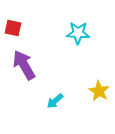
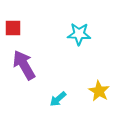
red square: rotated 12 degrees counterclockwise
cyan star: moved 1 px right, 1 px down
cyan arrow: moved 3 px right, 2 px up
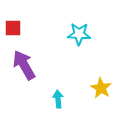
yellow star: moved 2 px right, 3 px up
cyan arrow: rotated 126 degrees clockwise
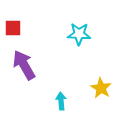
cyan arrow: moved 3 px right, 2 px down
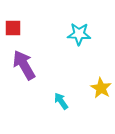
cyan arrow: rotated 30 degrees counterclockwise
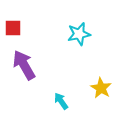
cyan star: rotated 15 degrees counterclockwise
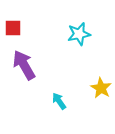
cyan arrow: moved 2 px left
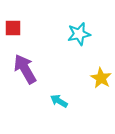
purple arrow: moved 1 px right, 4 px down
yellow star: moved 10 px up
cyan arrow: rotated 24 degrees counterclockwise
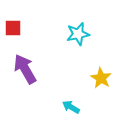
cyan star: moved 1 px left
cyan arrow: moved 12 px right, 6 px down
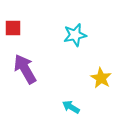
cyan star: moved 3 px left, 1 px down
